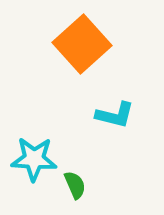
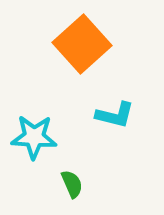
cyan star: moved 22 px up
green semicircle: moved 3 px left, 1 px up
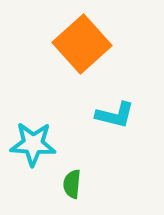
cyan star: moved 1 px left, 7 px down
green semicircle: rotated 152 degrees counterclockwise
